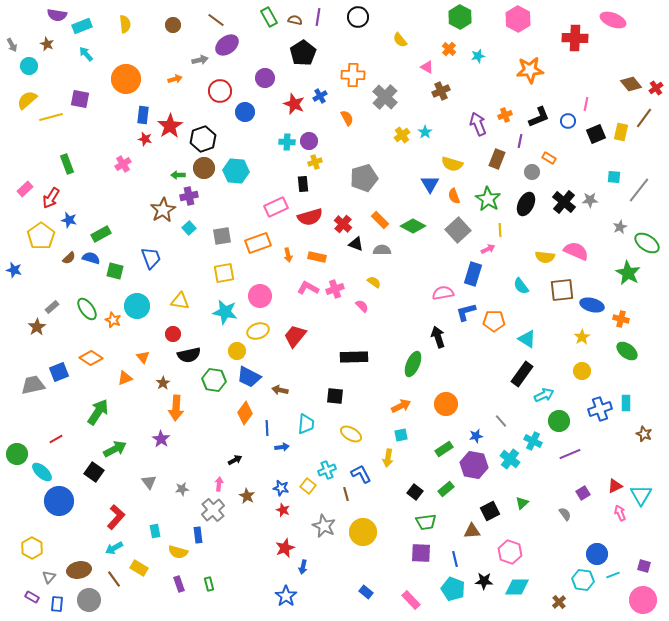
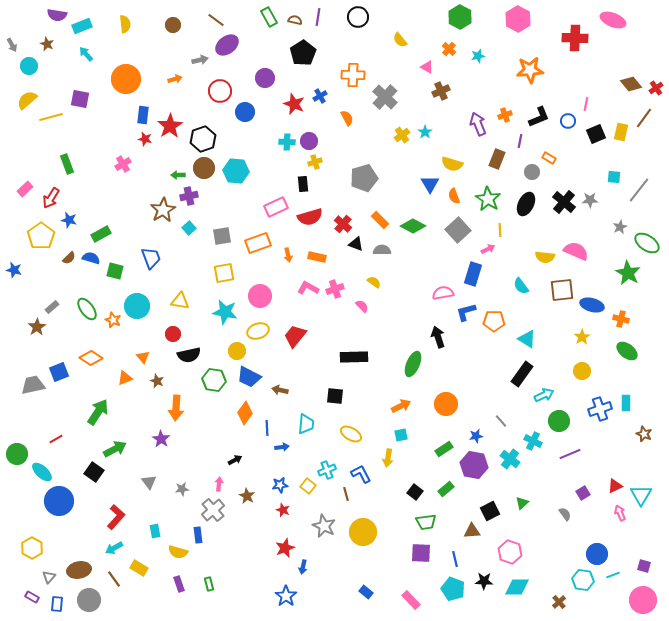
brown star at (163, 383): moved 6 px left, 2 px up; rotated 16 degrees counterclockwise
blue star at (281, 488): moved 1 px left, 3 px up; rotated 21 degrees counterclockwise
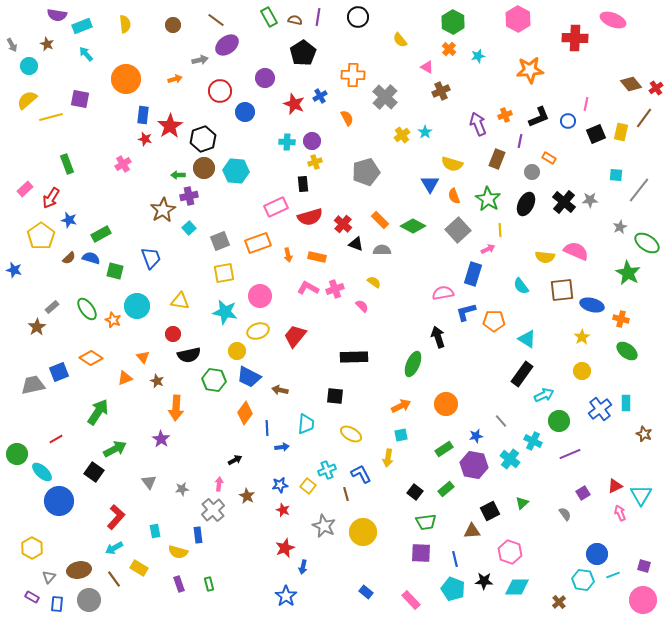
green hexagon at (460, 17): moved 7 px left, 5 px down
purple circle at (309, 141): moved 3 px right
cyan square at (614, 177): moved 2 px right, 2 px up
gray pentagon at (364, 178): moved 2 px right, 6 px up
gray square at (222, 236): moved 2 px left, 5 px down; rotated 12 degrees counterclockwise
blue cross at (600, 409): rotated 20 degrees counterclockwise
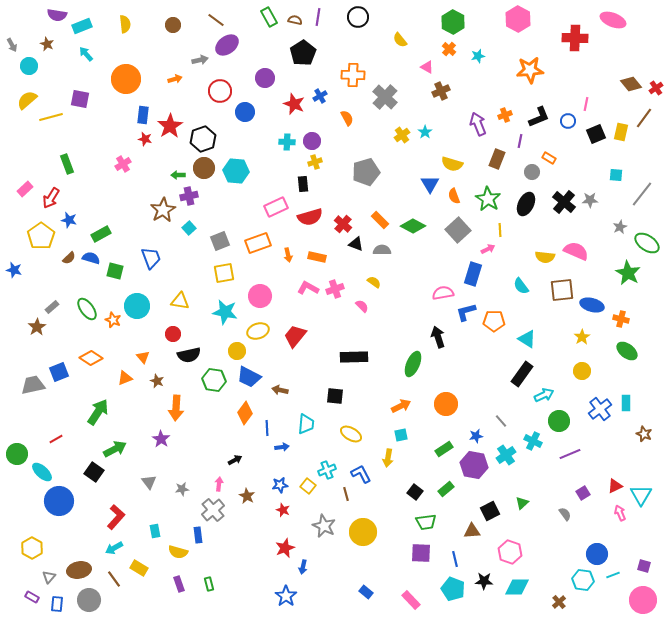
gray line at (639, 190): moved 3 px right, 4 px down
cyan cross at (510, 459): moved 4 px left, 4 px up; rotated 18 degrees clockwise
